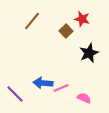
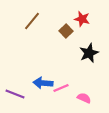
purple line: rotated 24 degrees counterclockwise
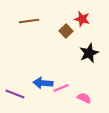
brown line: moved 3 px left; rotated 42 degrees clockwise
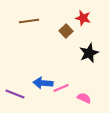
red star: moved 1 px right, 1 px up
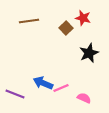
brown square: moved 3 px up
blue arrow: rotated 18 degrees clockwise
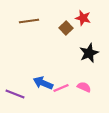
pink semicircle: moved 11 px up
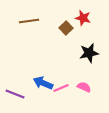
black star: rotated 12 degrees clockwise
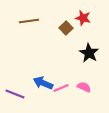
black star: rotated 30 degrees counterclockwise
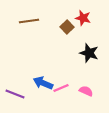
brown square: moved 1 px right, 1 px up
black star: rotated 12 degrees counterclockwise
pink semicircle: moved 2 px right, 4 px down
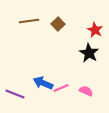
red star: moved 12 px right, 12 px down; rotated 14 degrees clockwise
brown square: moved 9 px left, 3 px up
black star: rotated 12 degrees clockwise
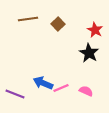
brown line: moved 1 px left, 2 px up
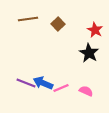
purple line: moved 11 px right, 11 px up
